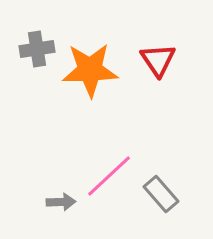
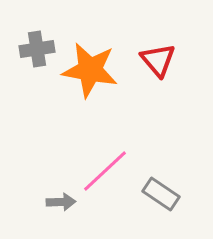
red triangle: rotated 6 degrees counterclockwise
orange star: rotated 12 degrees clockwise
pink line: moved 4 px left, 5 px up
gray rectangle: rotated 15 degrees counterclockwise
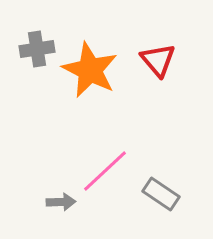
orange star: rotated 16 degrees clockwise
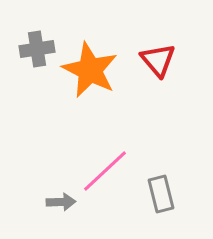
gray rectangle: rotated 42 degrees clockwise
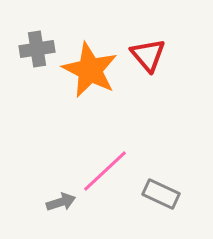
red triangle: moved 10 px left, 5 px up
gray rectangle: rotated 51 degrees counterclockwise
gray arrow: rotated 16 degrees counterclockwise
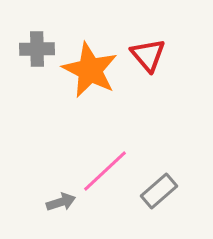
gray cross: rotated 8 degrees clockwise
gray rectangle: moved 2 px left, 3 px up; rotated 66 degrees counterclockwise
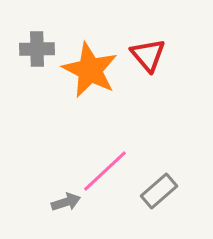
gray arrow: moved 5 px right
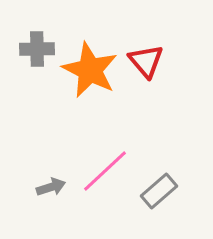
red triangle: moved 2 px left, 6 px down
gray arrow: moved 15 px left, 15 px up
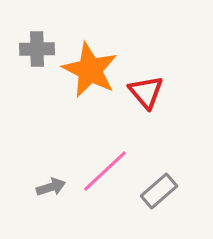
red triangle: moved 31 px down
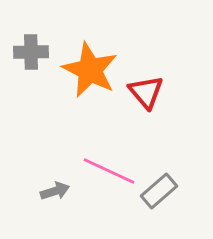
gray cross: moved 6 px left, 3 px down
pink line: moved 4 px right; rotated 68 degrees clockwise
gray arrow: moved 4 px right, 4 px down
